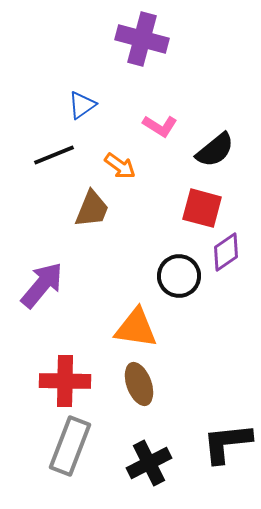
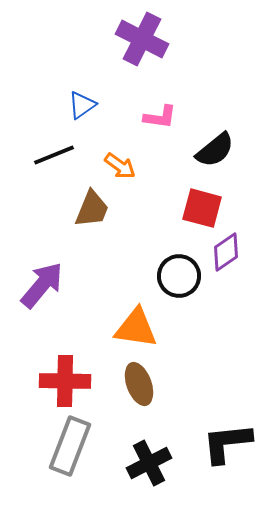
purple cross: rotated 12 degrees clockwise
pink L-shape: moved 9 px up; rotated 24 degrees counterclockwise
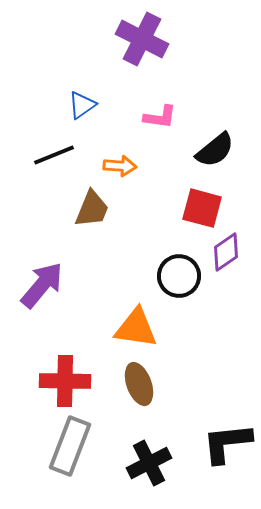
orange arrow: rotated 32 degrees counterclockwise
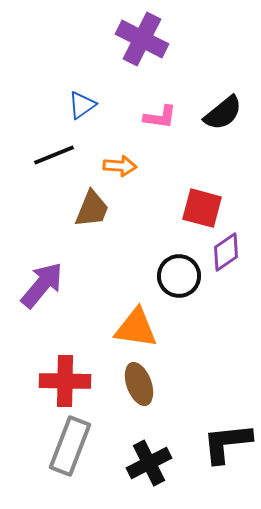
black semicircle: moved 8 px right, 37 px up
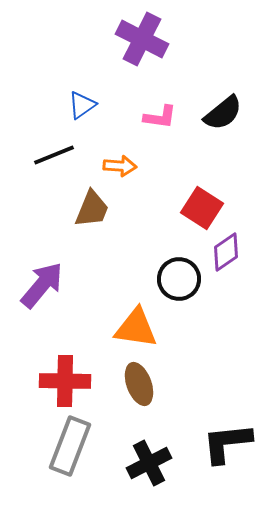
red square: rotated 18 degrees clockwise
black circle: moved 3 px down
